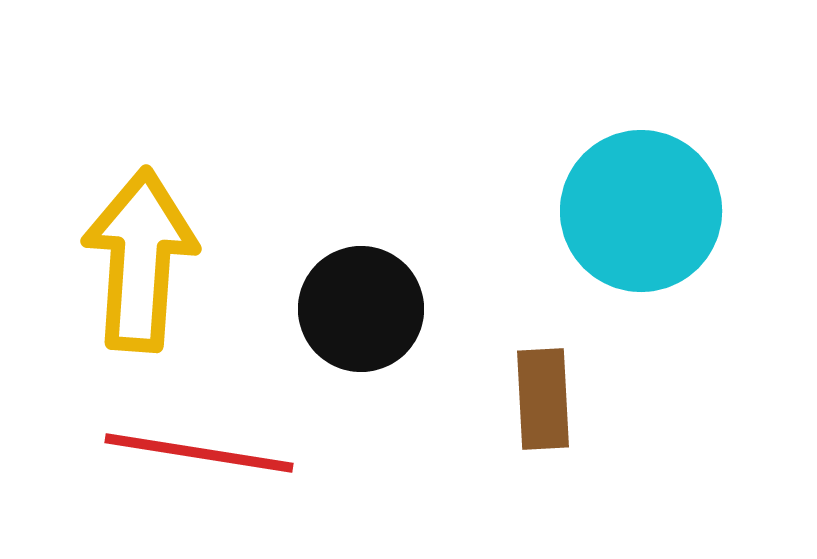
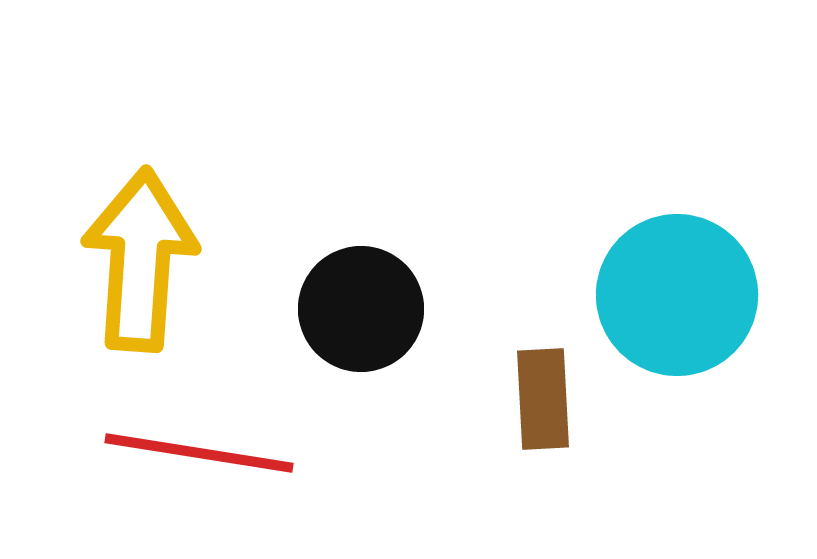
cyan circle: moved 36 px right, 84 px down
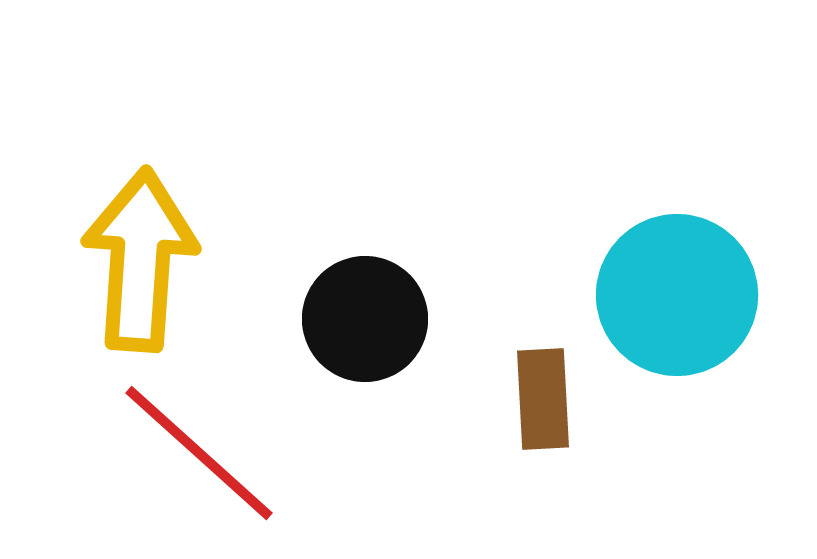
black circle: moved 4 px right, 10 px down
red line: rotated 33 degrees clockwise
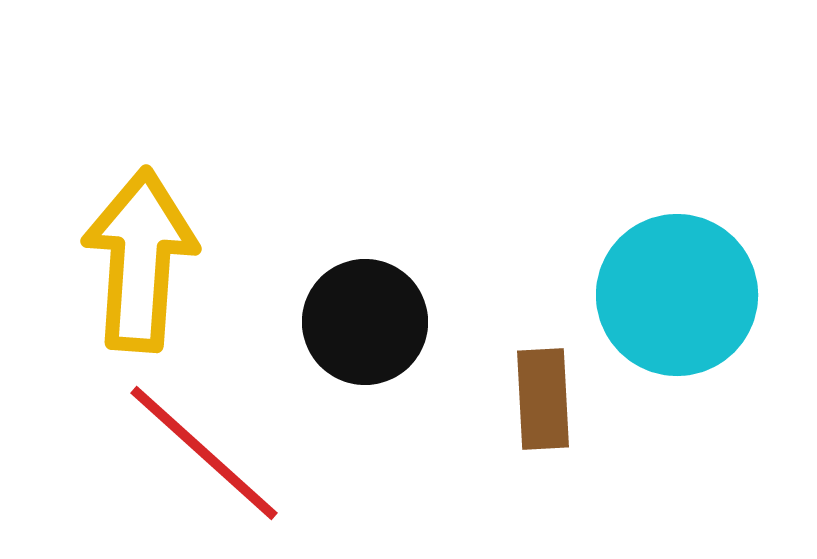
black circle: moved 3 px down
red line: moved 5 px right
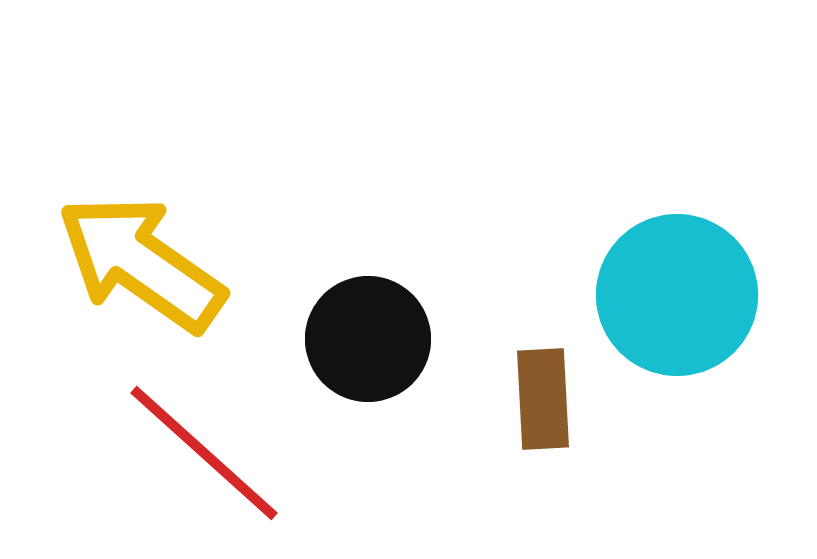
yellow arrow: moved 1 px right, 3 px down; rotated 59 degrees counterclockwise
black circle: moved 3 px right, 17 px down
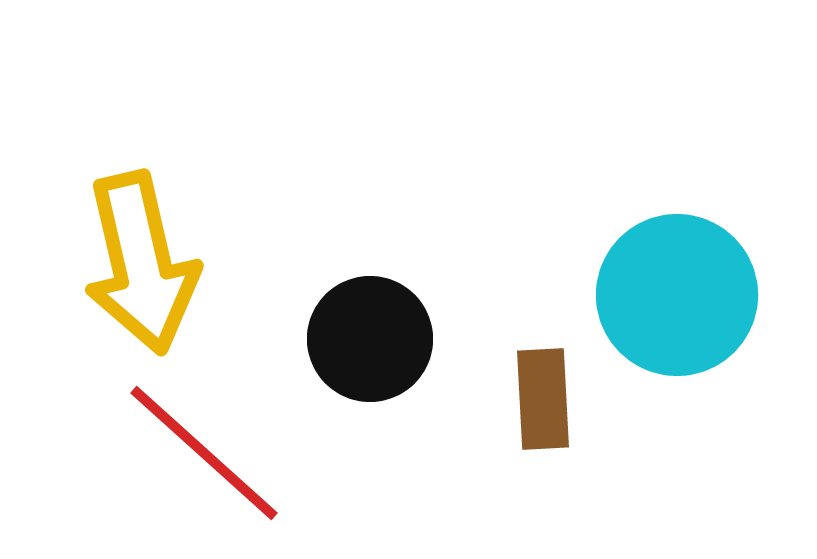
yellow arrow: rotated 138 degrees counterclockwise
black circle: moved 2 px right
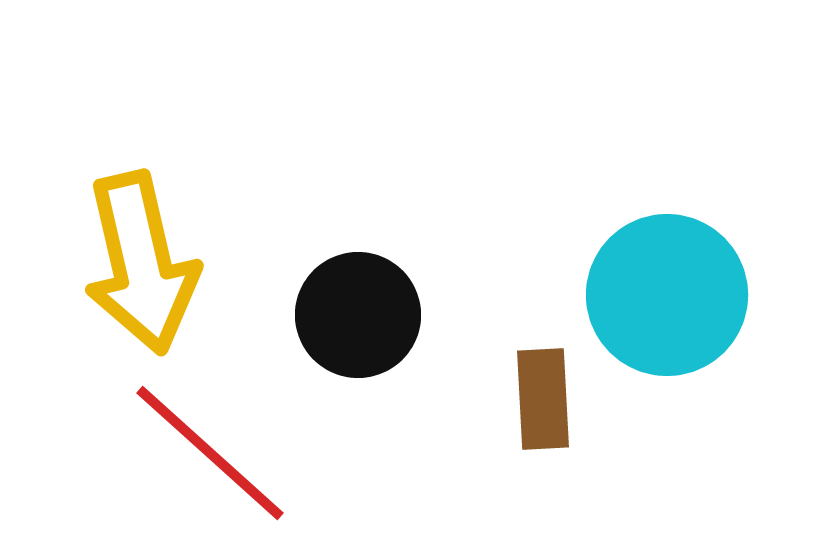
cyan circle: moved 10 px left
black circle: moved 12 px left, 24 px up
red line: moved 6 px right
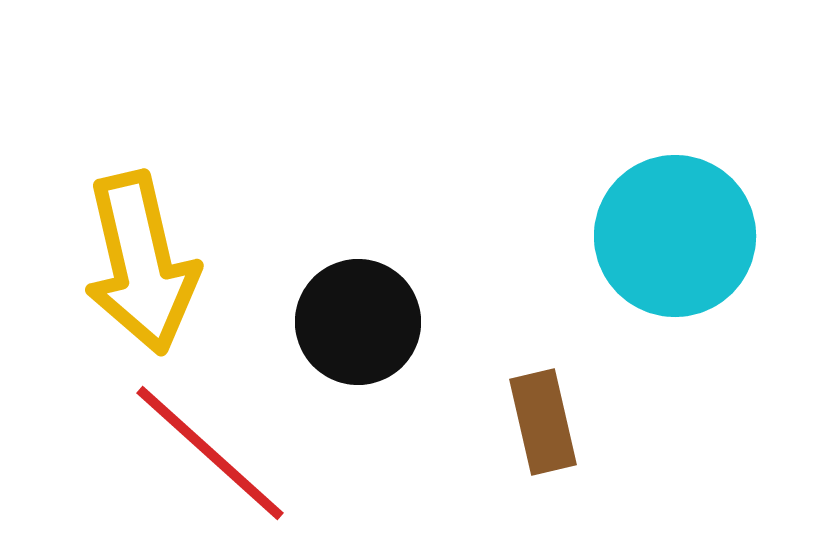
cyan circle: moved 8 px right, 59 px up
black circle: moved 7 px down
brown rectangle: moved 23 px down; rotated 10 degrees counterclockwise
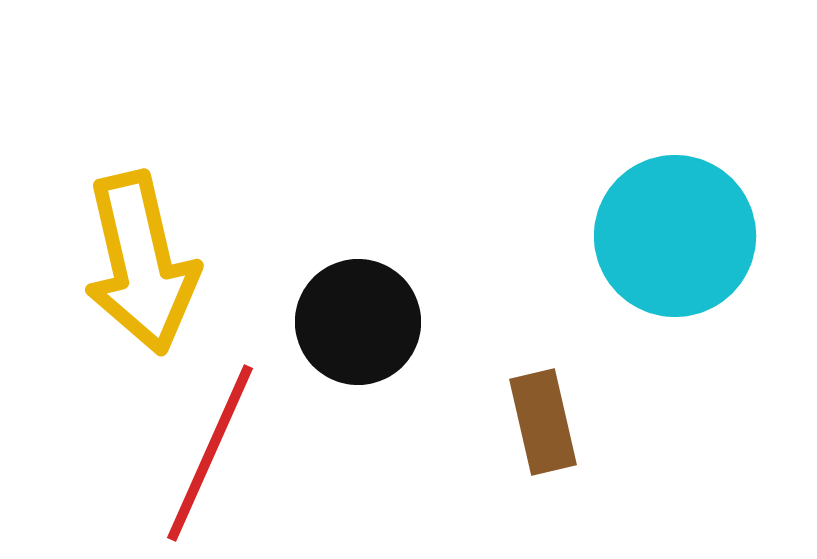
red line: rotated 72 degrees clockwise
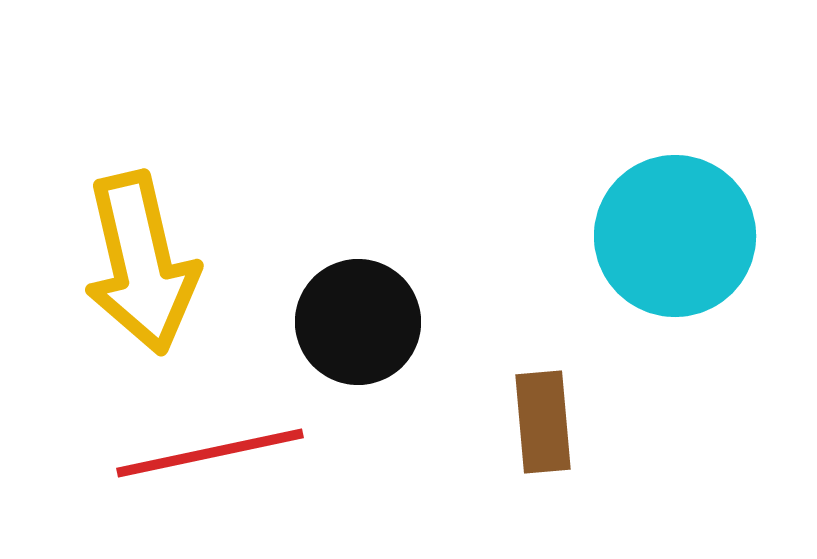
brown rectangle: rotated 8 degrees clockwise
red line: rotated 54 degrees clockwise
